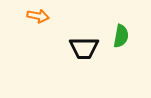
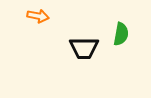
green semicircle: moved 2 px up
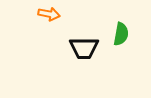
orange arrow: moved 11 px right, 2 px up
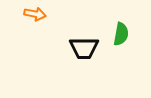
orange arrow: moved 14 px left
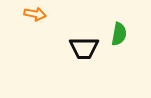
green semicircle: moved 2 px left
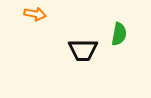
black trapezoid: moved 1 px left, 2 px down
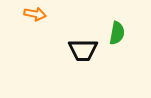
green semicircle: moved 2 px left, 1 px up
